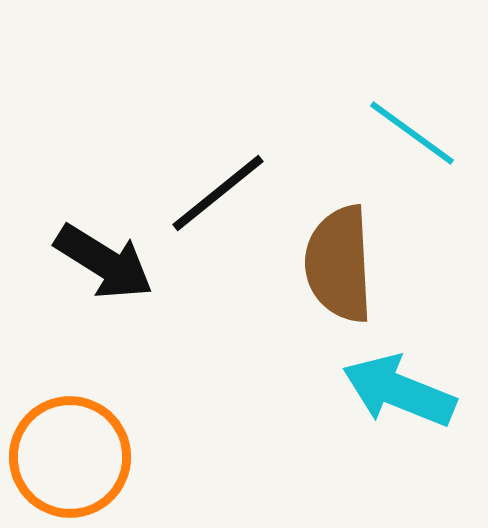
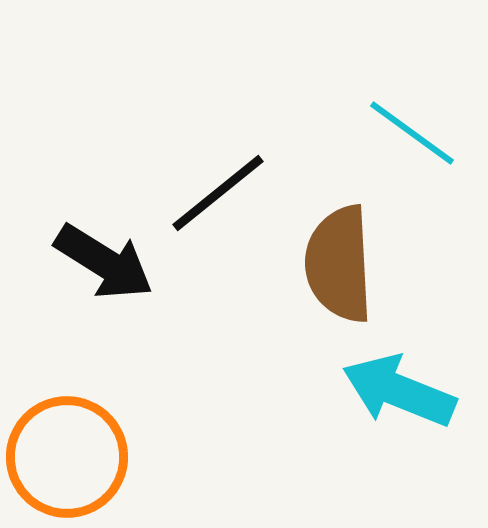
orange circle: moved 3 px left
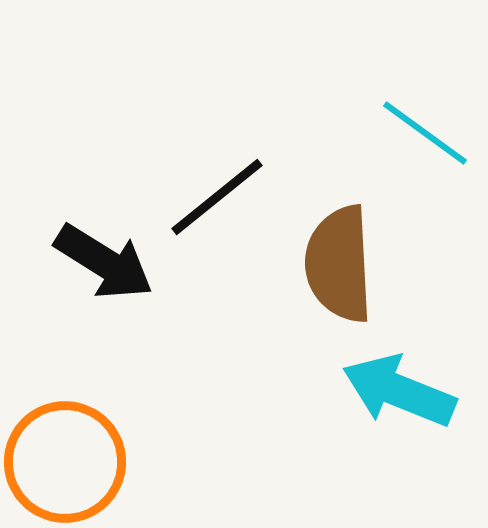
cyan line: moved 13 px right
black line: moved 1 px left, 4 px down
orange circle: moved 2 px left, 5 px down
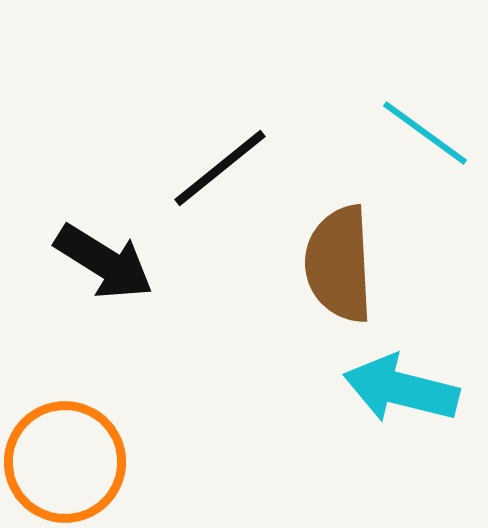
black line: moved 3 px right, 29 px up
cyan arrow: moved 2 px right, 2 px up; rotated 8 degrees counterclockwise
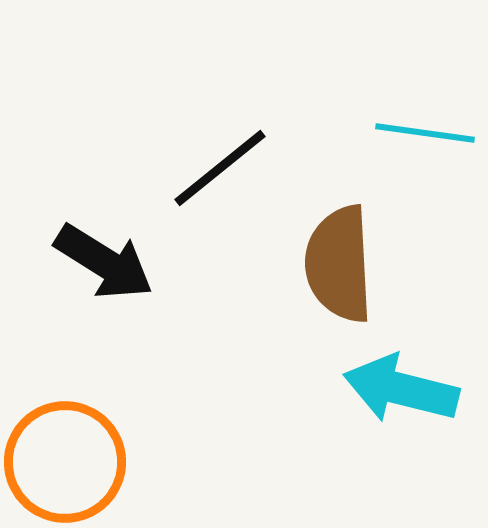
cyan line: rotated 28 degrees counterclockwise
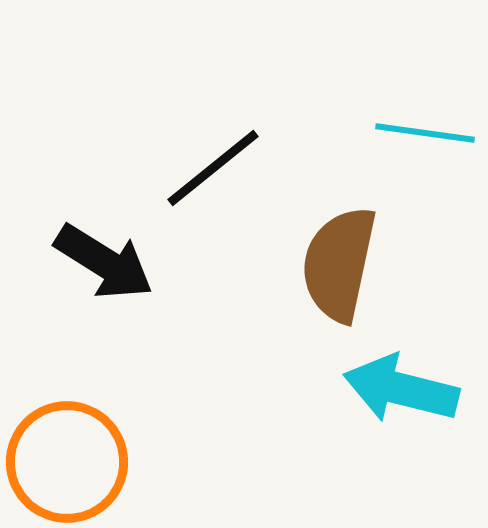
black line: moved 7 px left
brown semicircle: rotated 15 degrees clockwise
orange circle: moved 2 px right
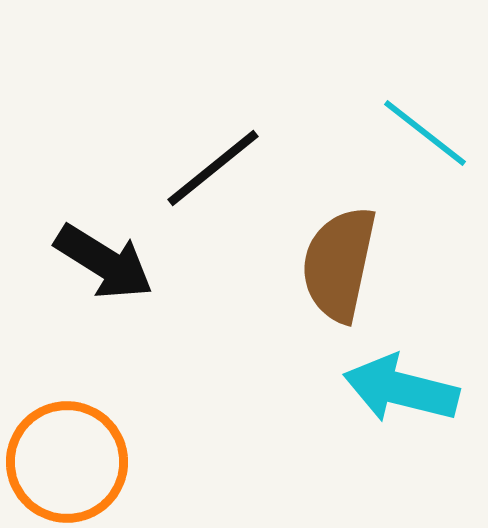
cyan line: rotated 30 degrees clockwise
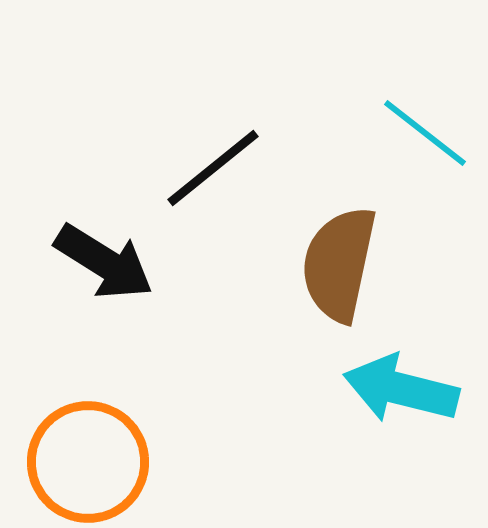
orange circle: moved 21 px right
